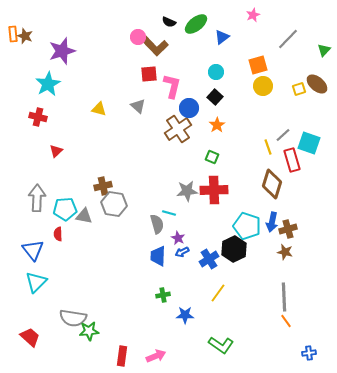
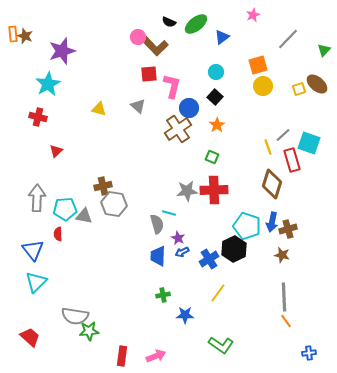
brown star at (285, 252): moved 3 px left, 3 px down
gray semicircle at (73, 318): moved 2 px right, 2 px up
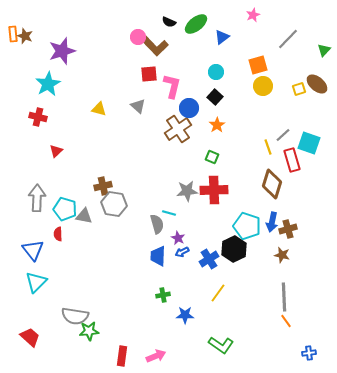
cyan pentagon at (65, 209): rotated 20 degrees clockwise
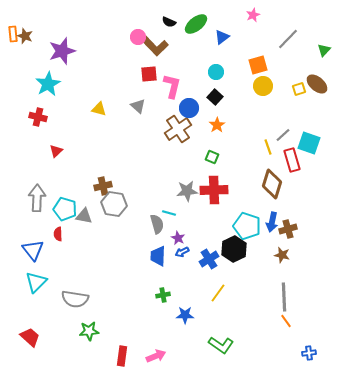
gray semicircle at (75, 316): moved 17 px up
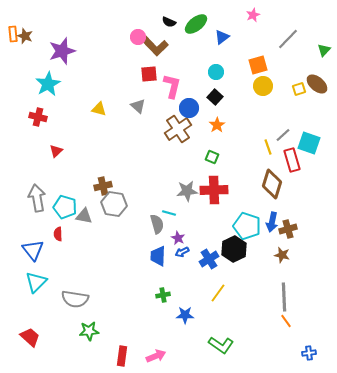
gray arrow at (37, 198): rotated 12 degrees counterclockwise
cyan pentagon at (65, 209): moved 2 px up
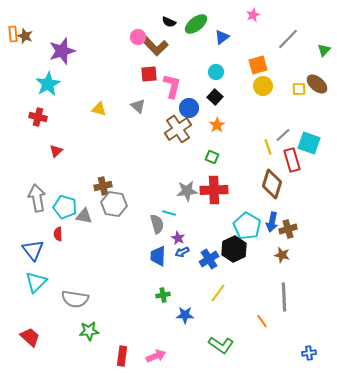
yellow square at (299, 89): rotated 16 degrees clockwise
cyan pentagon at (247, 226): rotated 12 degrees clockwise
orange line at (286, 321): moved 24 px left
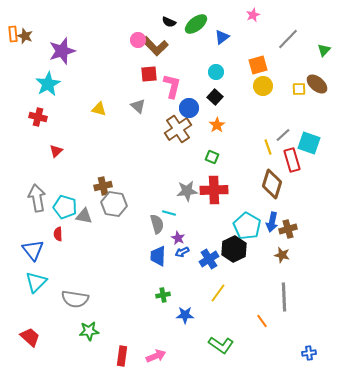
pink circle at (138, 37): moved 3 px down
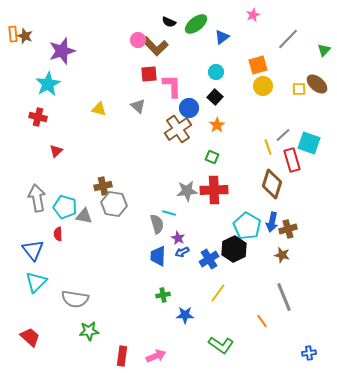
pink L-shape at (172, 86): rotated 15 degrees counterclockwise
gray line at (284, 297): rotated 20 degrees counterclockwise
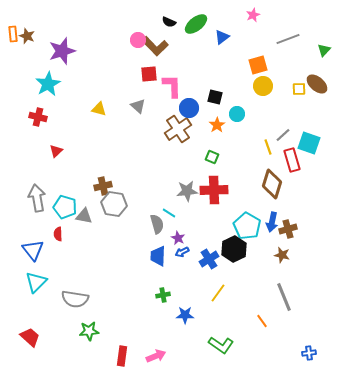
brown star at (25, 36): moved 2 px right
gray line at (288, 39): rotated 25 degrees clockwise
cyan circle at (216, 72): moved 21 px right, 42 px down
black square at (215, 97): rotated 28 degrees counterclockwise
cyan line at (169, 213): rotated 16 degrees clockwise
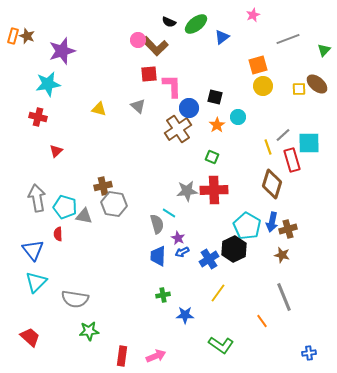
orange rectangle at (13, 34): moved 2 px down; rotated 21 degrees clockwise
cyan star at (48, 84): rotated 20 degrees clockwise
cyan circle at (237, 114): moved 1 px right, 3 px down
cyan square at (309, 143): rotated 20 degrees counterclockwise
